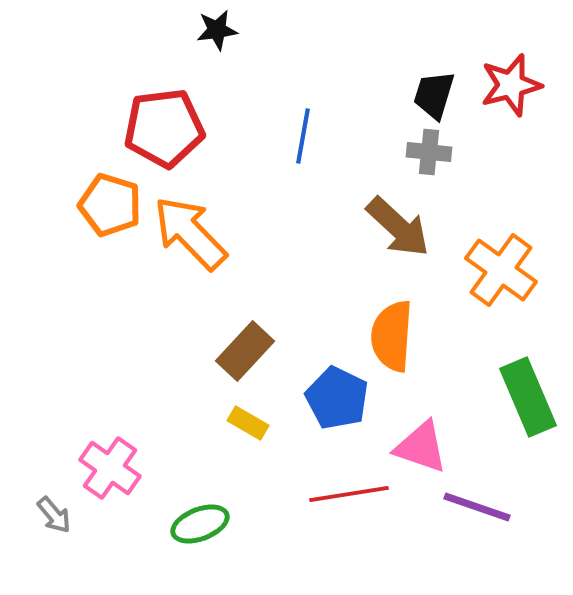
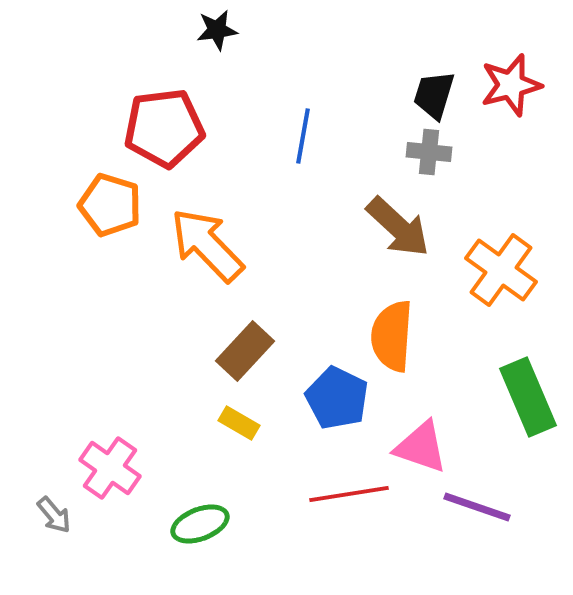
orange arrow: moved 17 px right, 12 px down
yellow rectangle: moved 9 px left
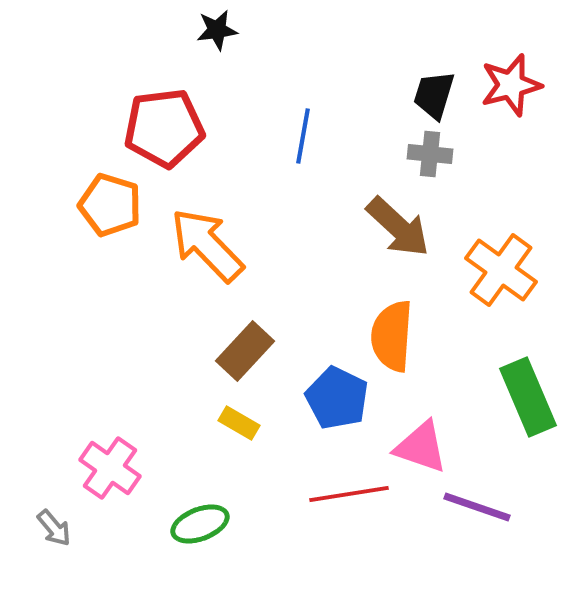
gray cross: moved 1 px right, 2 px down
gray arrow: moved 13 px down
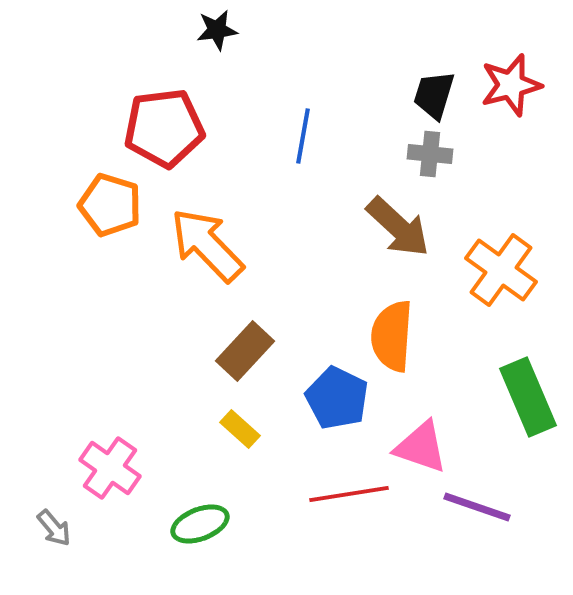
yellow rectangle: moved 1 px right, 6 px down; rotated 12 degrees clockwise
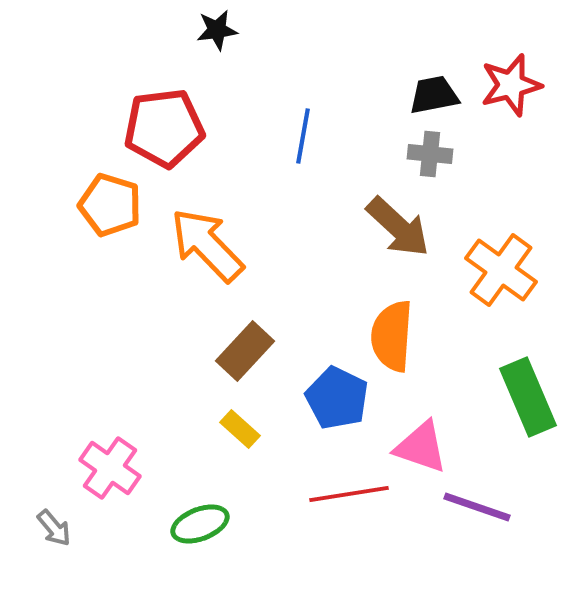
black trapezoid: rotated 62 degrees clockwise
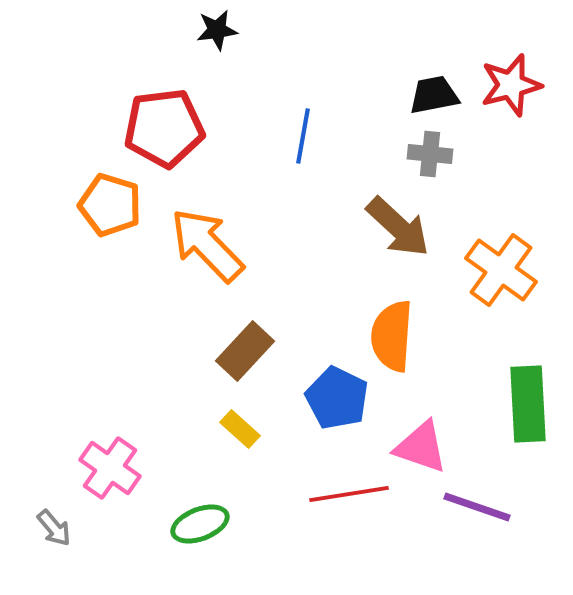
green rectangle: moved 7 px down; rotated 20 degrees clockwise
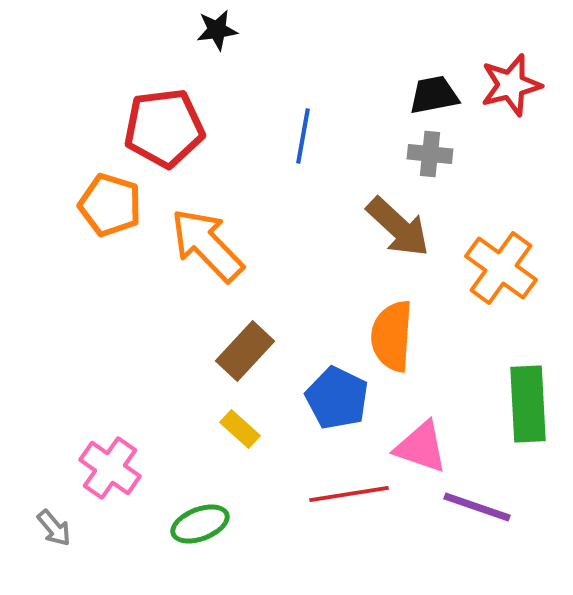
orange cross: moved 2 px up
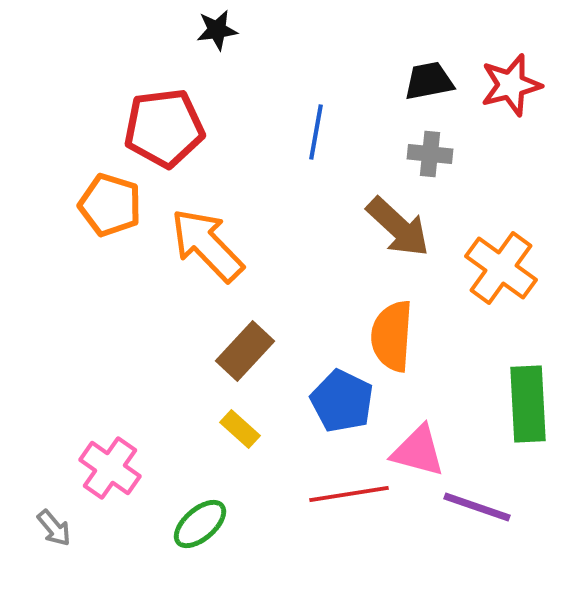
black trapezoid: moved 5 px left, 14 px up
blue line: moved 13 px right, 4 px up
blue pentagon: moved 5 px right, 3 px down
pink triangle: moved 3 px left, 4 px down; rotated 4 degrees counterclockwise
green ellipse: rotated 20 degrees counterclockwise
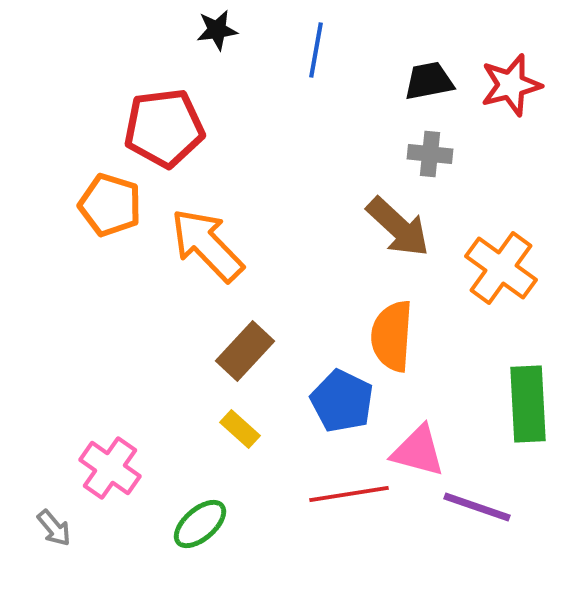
blue line: moved 82 px up
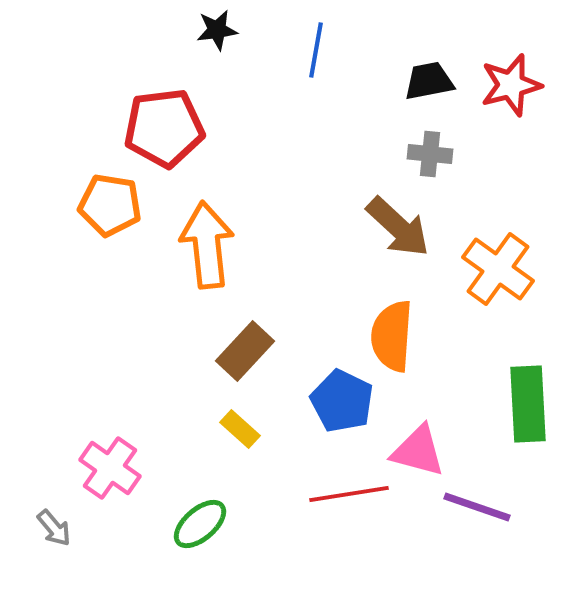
orange pentagon: rotated 8 degrees counterclockwise
orange arrow: rotated 38 degrees clockwise
orange cross: moved 3 px left, 1 px down
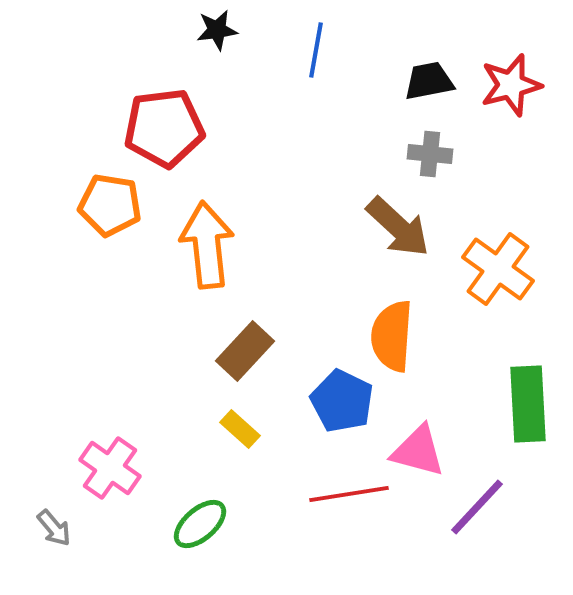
purple line: rotated 66 degrees counterclockwise
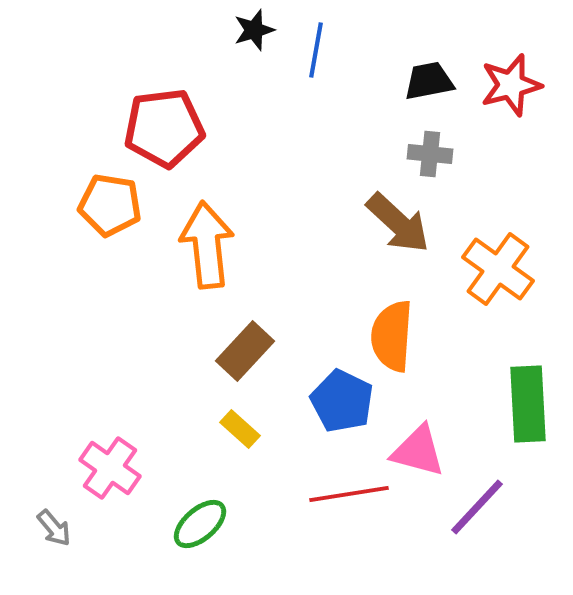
black star: moved 37 px right; rotated 9 degrees counterclockwise
brown arrow: moved 4 px up
